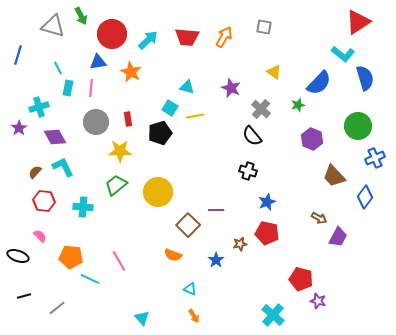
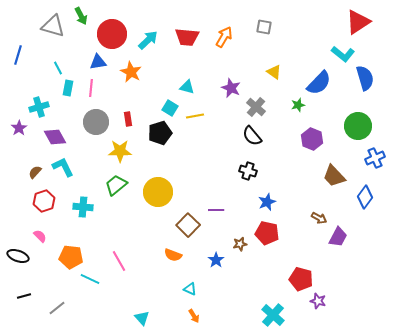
gray cross at (261, 109): moved 5 px left, 2 px up
red hexagon at (44, 201): rotated 25 degrees counterclockwise
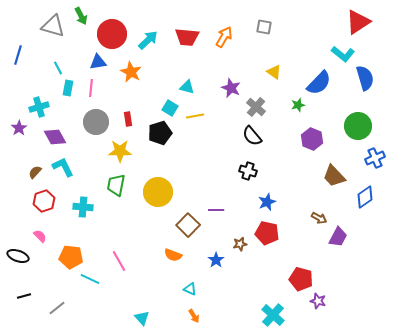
green trapezoid at (116, 185): rotated 40 degrees counterclockwise
blue diamond at (365, 197): rotated 20 degrees clockwise
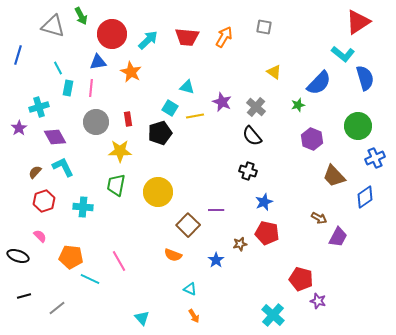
purple star at (231, 88): moved 9 px left, 14 px down
blue star at (267, 202): moved 3 px left
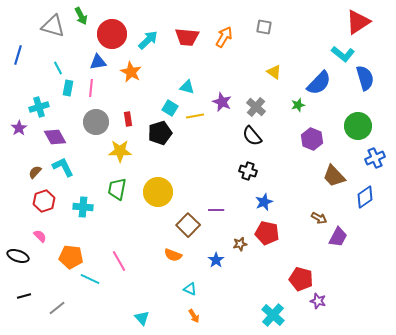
green trapezoid at (116, 185): moved 1 px right, 4 px down
